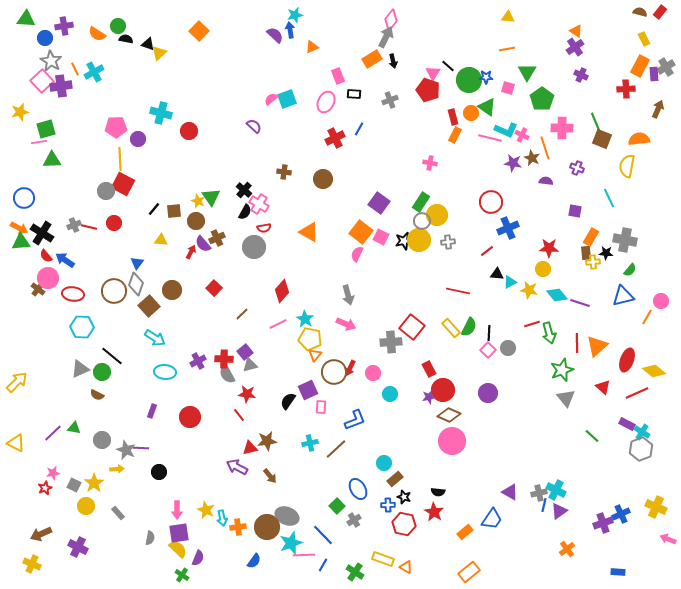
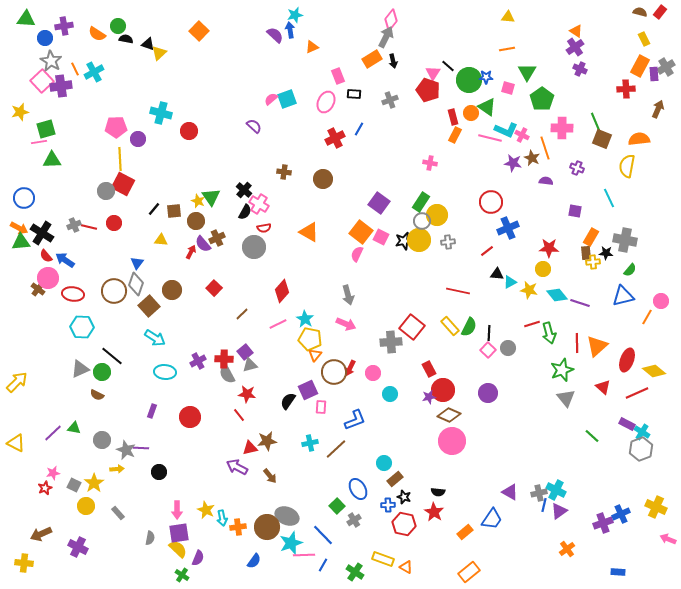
purple cross at (581, 75): moved 1 px left, 6 px up
yellow rectangle at (451, 328): moved 1 px left, 2 px up
yellow cross at (32, 564): moved 8 px left, 1 px up; rotated 18 degrees counterclockwise
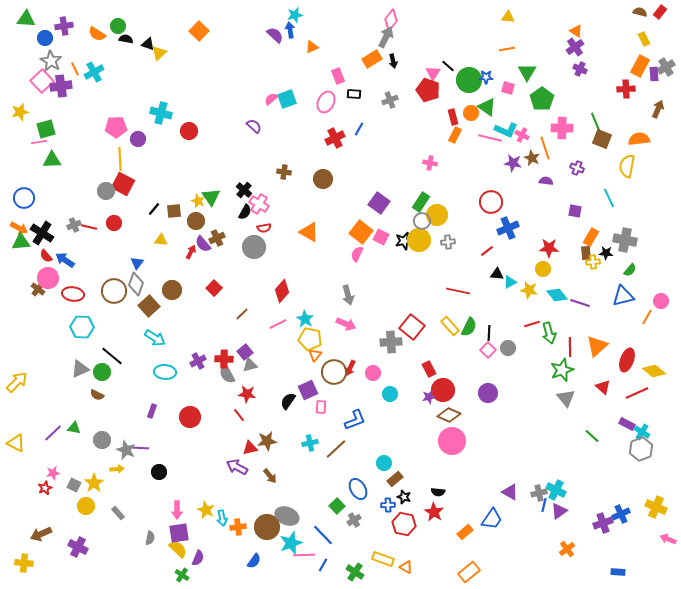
red line at (577, 343): moved 7 px left, 4 px down
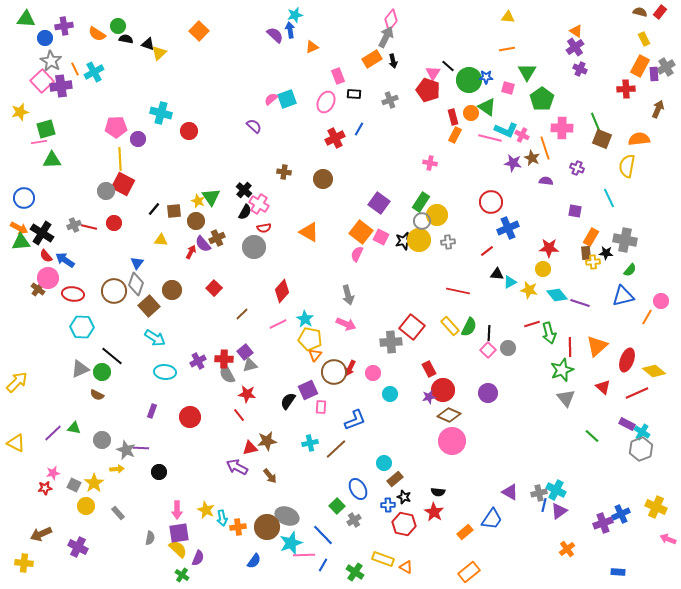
red star at (45, 488): rotated 16 degrees clockwise
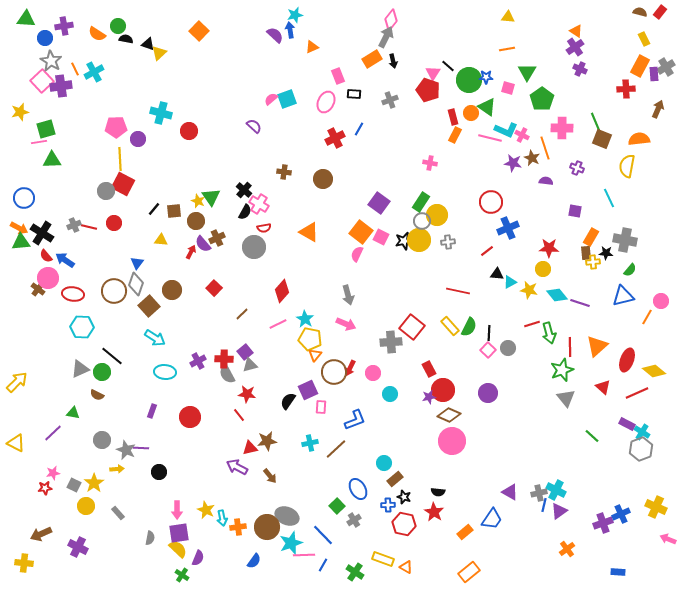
green triangle at (74, 428): moved 1 px left, 15 px up
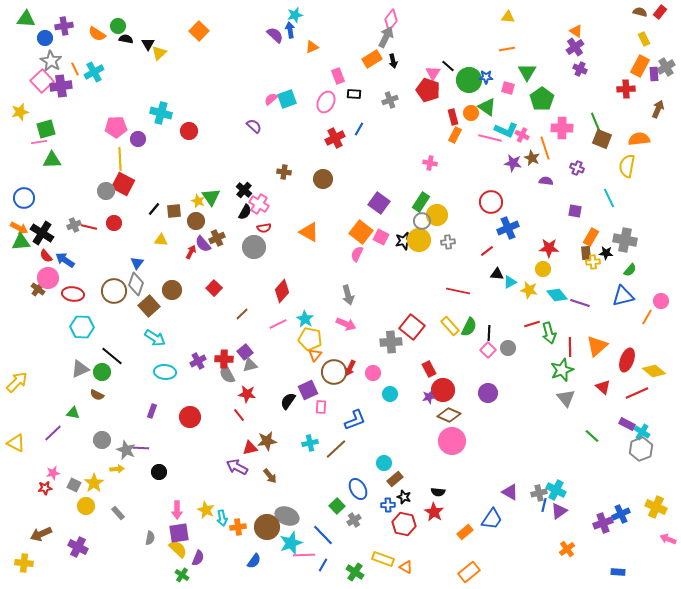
black triangle at (148, 44): rotated 40 degrees clockwise
